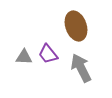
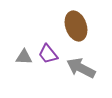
gray arrow: rotated 36 degrees counterclockwise
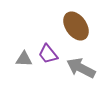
brown ellipse: rotated 16 degrees counterclockwise
gray triangle: moved 2 px down
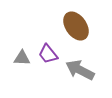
gray triangle: moved 2 px left, 1 px up
gray arrow: moved 1 px left, 2 px down
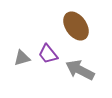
gray triangle: rotated 18 degrees counterclockwise
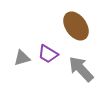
purple trapezoid: rotated 20 degrees counterclockwise
gray arrow: moved 1 px right, 1 px up; rotated 20 degrees clockwise
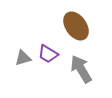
gray triangle: moved 1 px right
gray arrow: rotated 12 degrees clockwise
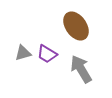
purple trapezoid: moved 1 px left
gray triangle: moved 5 px up
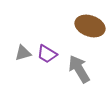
brown ellipse: moved 14 px right; rotated 36 degrees counterclockwise
gray arrow: moved 2 px left
